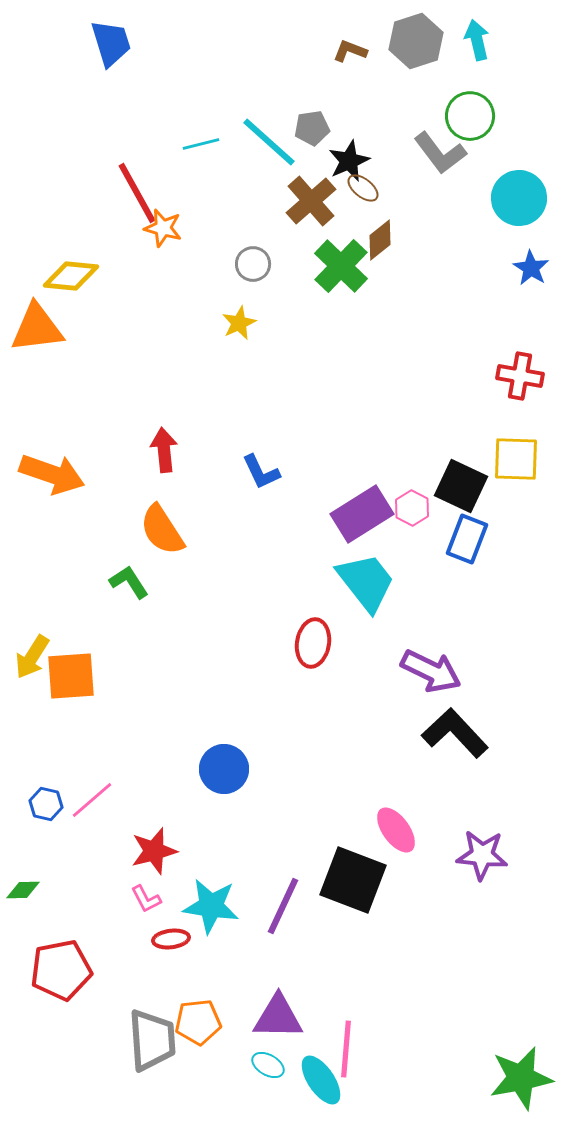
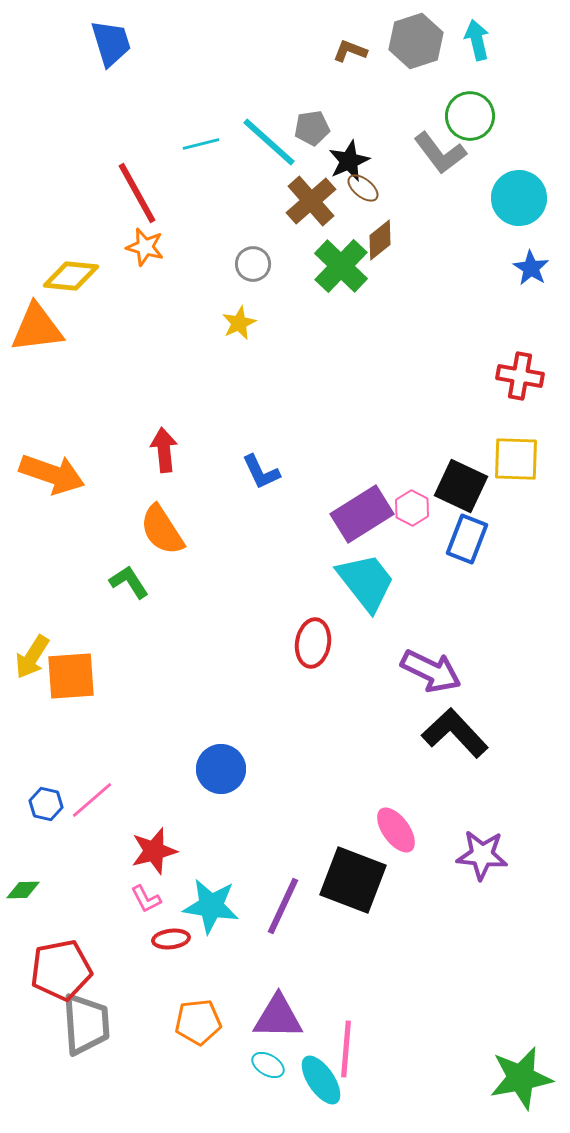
orange star at (163, 228): moved 18 px left, 19 px down
blue circle at (224, 769): moved 3 px left
gray trapezoid at (152, 1040): moved 66 px left, 16 px up
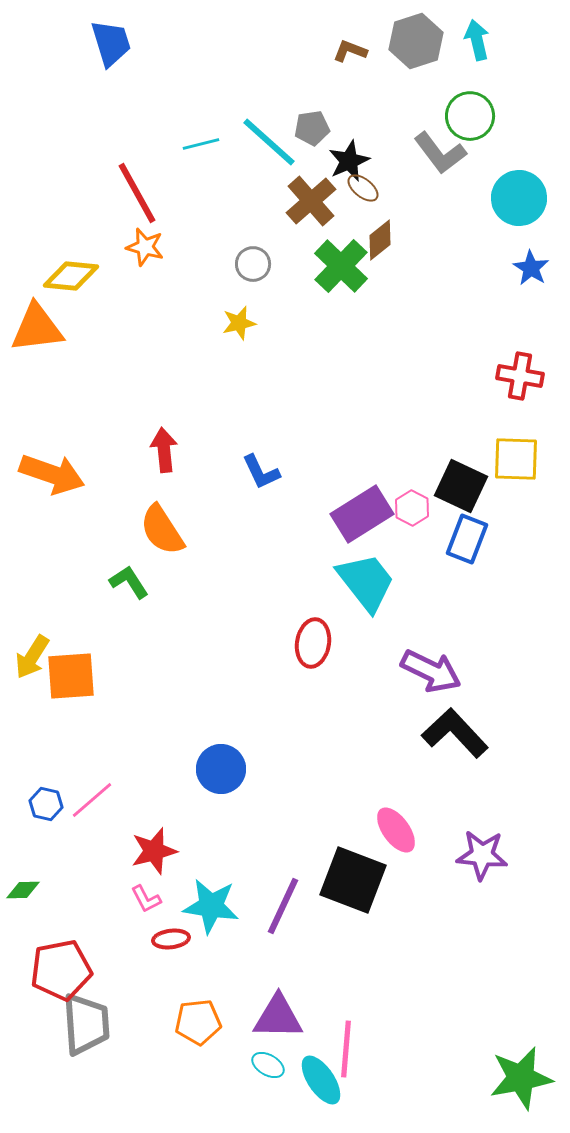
yellow star at (239, 323): rotated 12 degrees clockwise
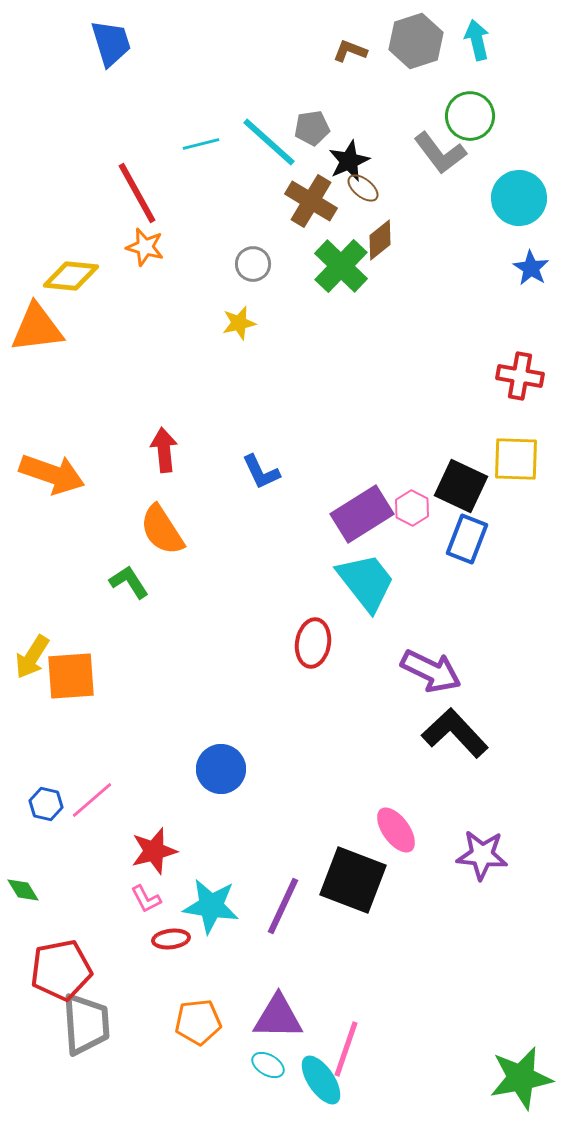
brown cross at (311, 201): rotated 18 degrees counterclockwise
green diamond at (23, 890): rotated 60 degrees clockwise
pink line at (346, 1049): rotated 14 degrees clockwise
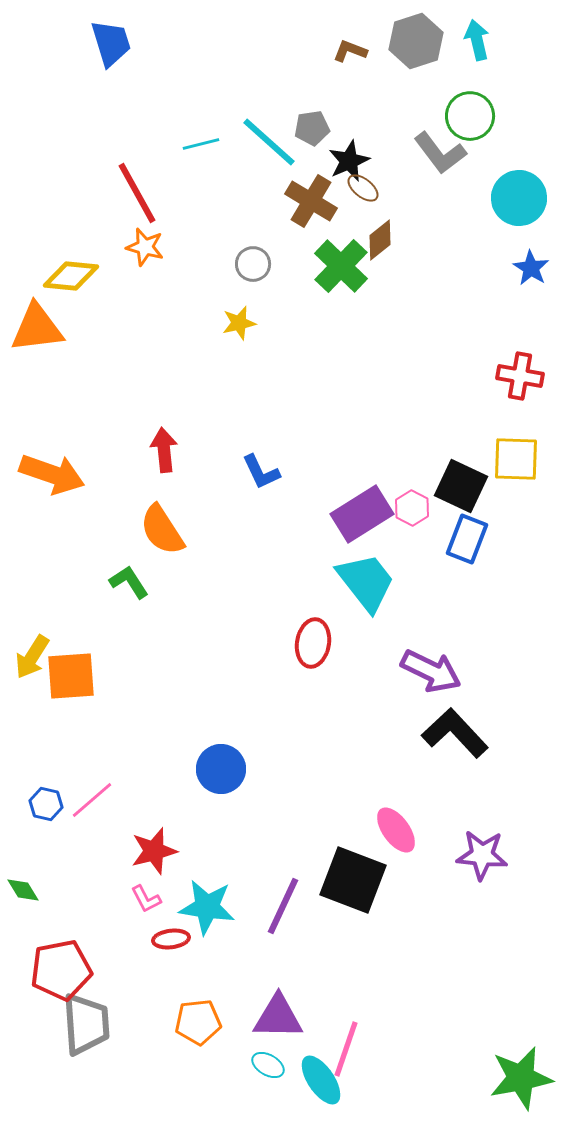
cyan star at (211, 906): moved 4 px left, 1 px down
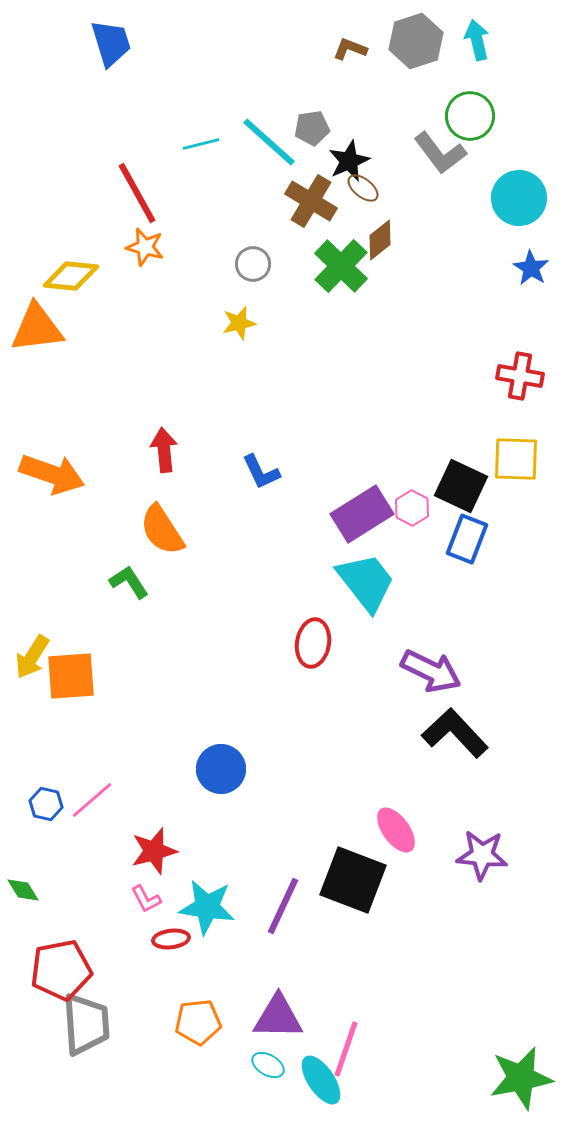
brown L-shape at (350, 51): moved 2 px up
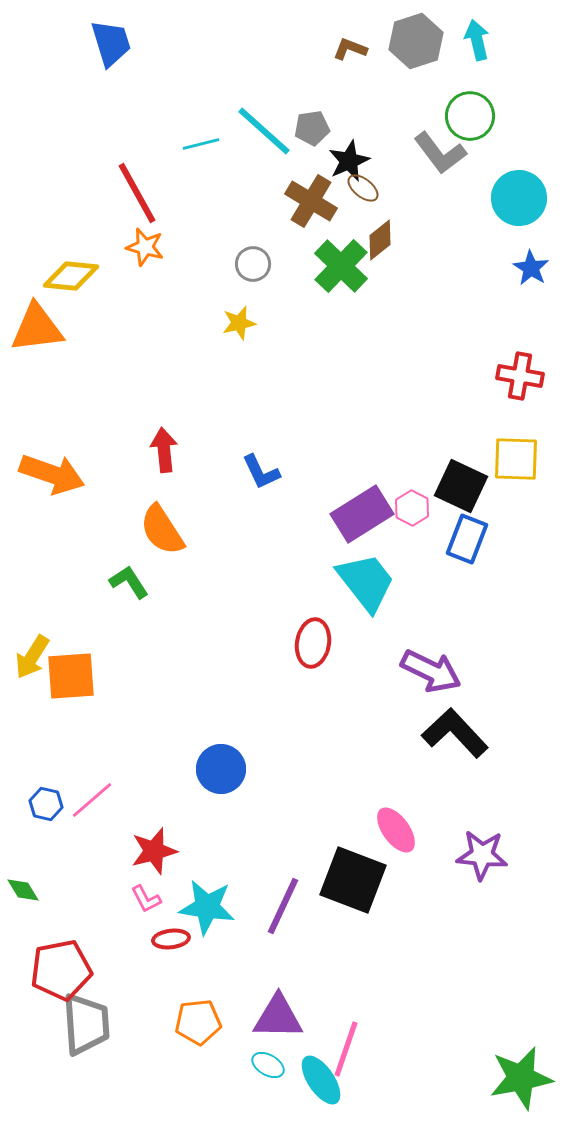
cyan line at (269, 142): moved 5 px left, 11 px up
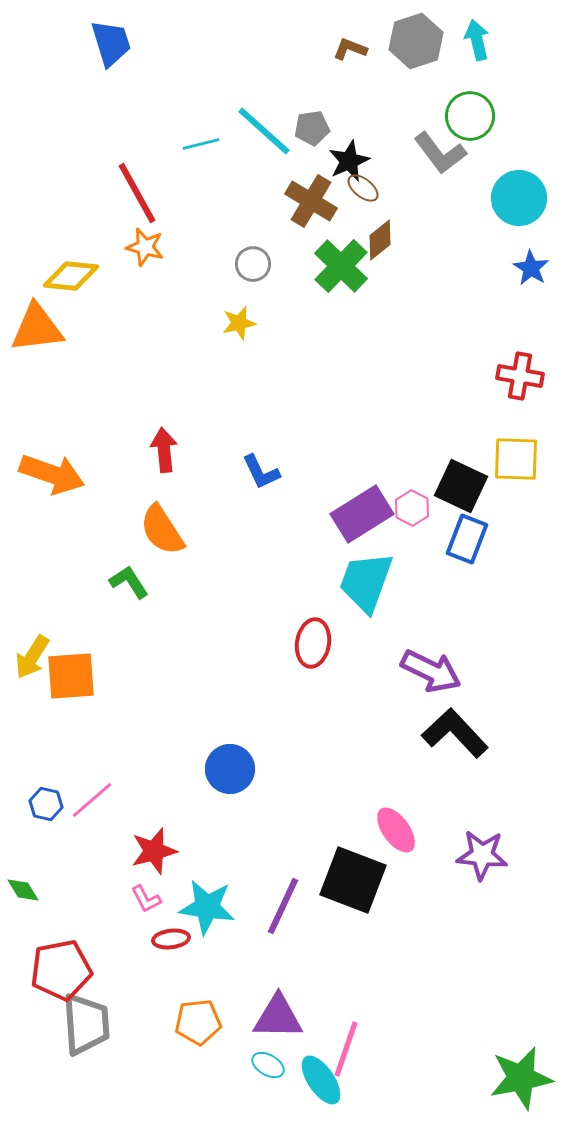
cyan trapezoid at (366, 582): rotated 122 degrees counterclockwise
blue circle at (221, 769): moved 9 px right
